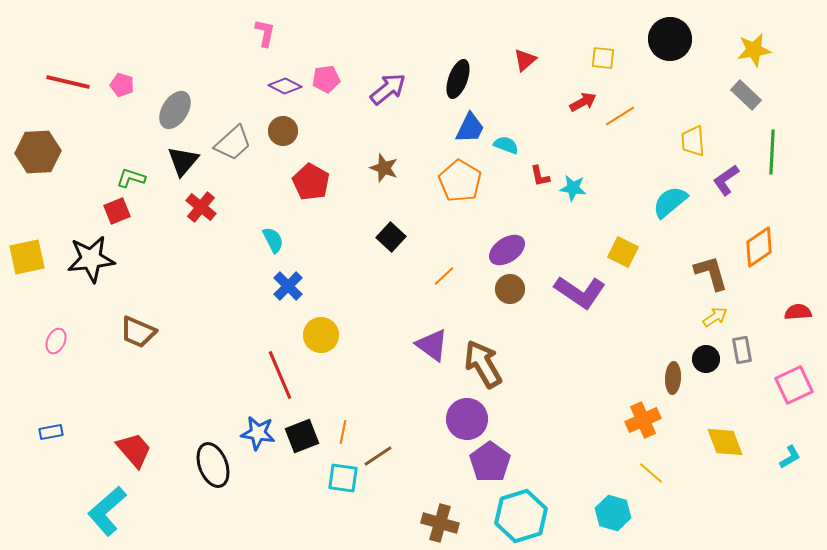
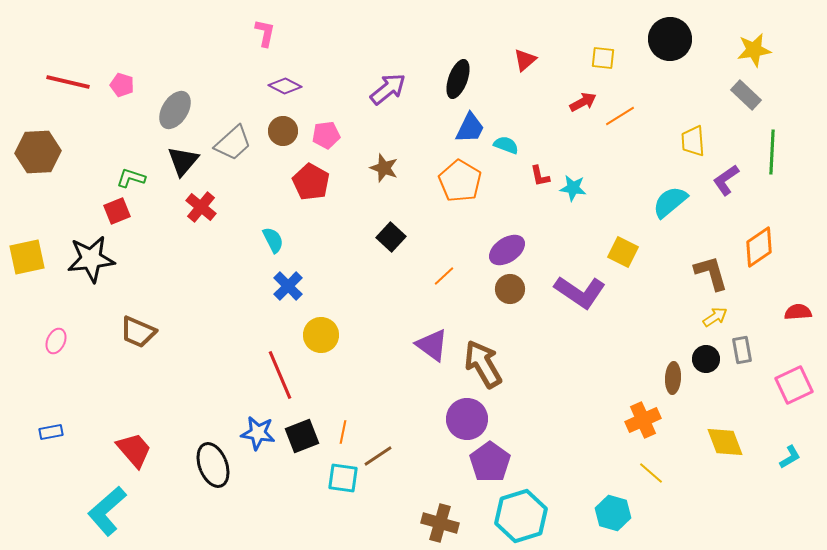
pink pentagon at (326, 79): moved 56 px down
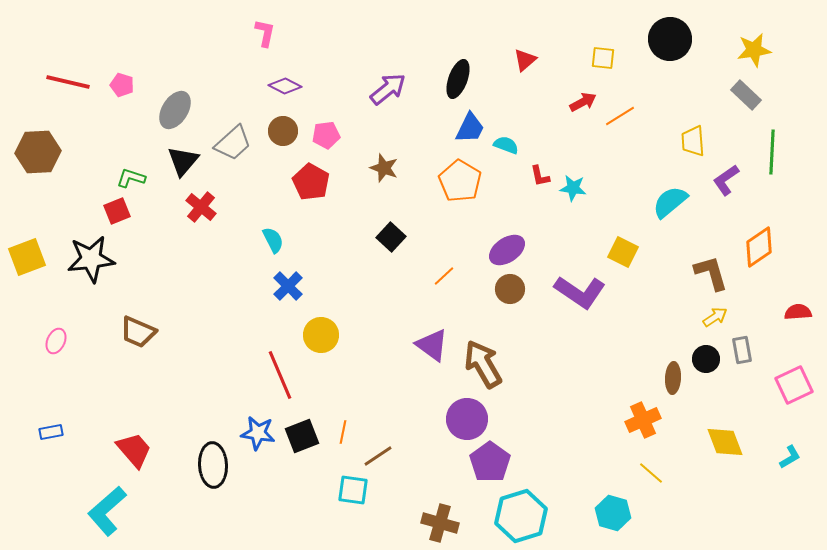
yellow square at (27, 257): rotated 9 degrees counterclockwise
black ellipse at (213, 465): rotated 18 degrees clockwise
cyan square at (343, 478): moved 10 px right, 12 px down
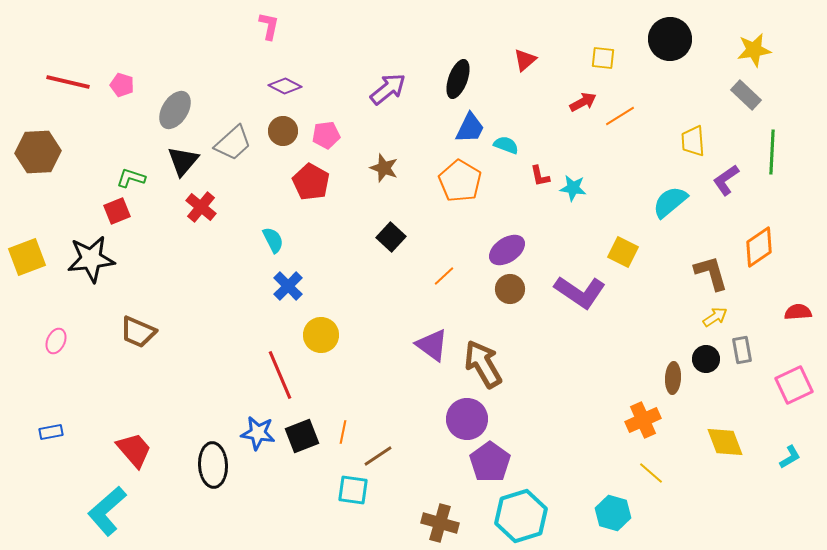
pink L-shape at (265, 33): moved 4 px right, 7 px up
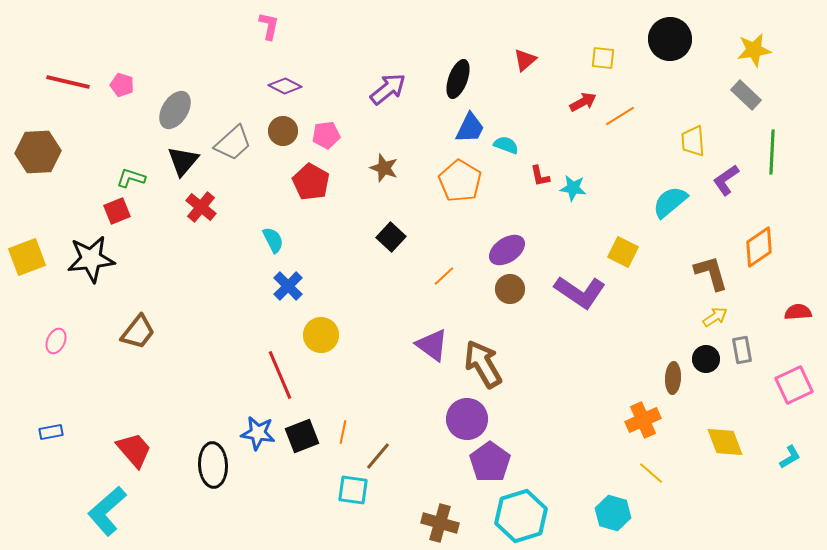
brown trapezoid at (138, 332): rotated 75 degrees counterclockwise
brown line at (378, 456): rotated 16 degrees counterclockwise
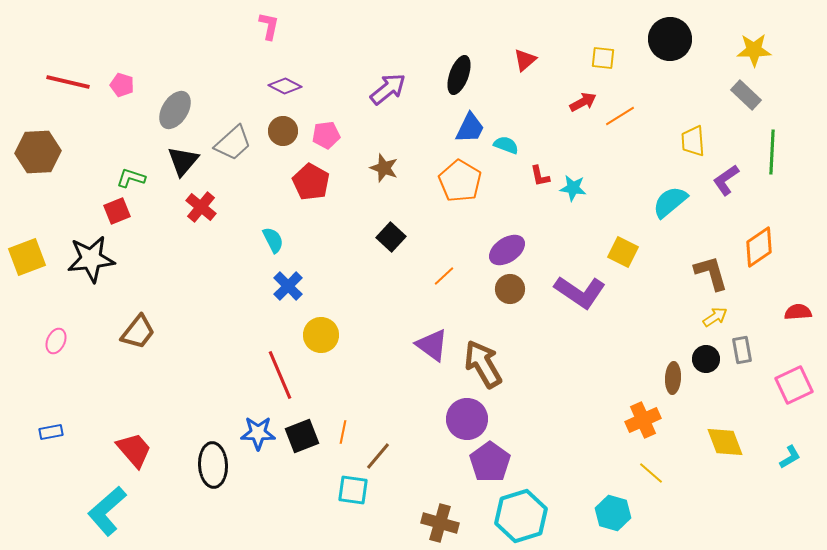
yellow star at (754, 50): rotated 8 degrees clockwise
black ellipse at (458, 79): moved 1 px right, 4 px up
blue star at (258, 433): rotated 8 degrees counterclockwise
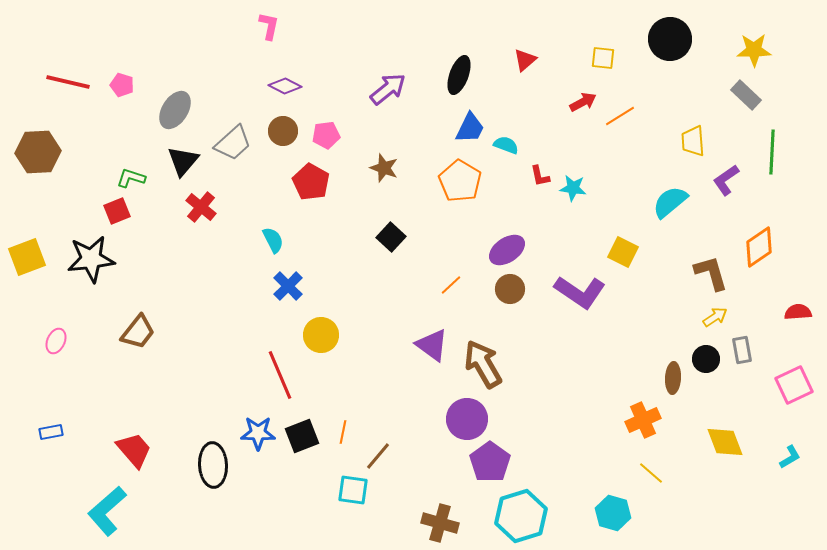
orange line at (444, 276): moved 7 px right, 9 px down
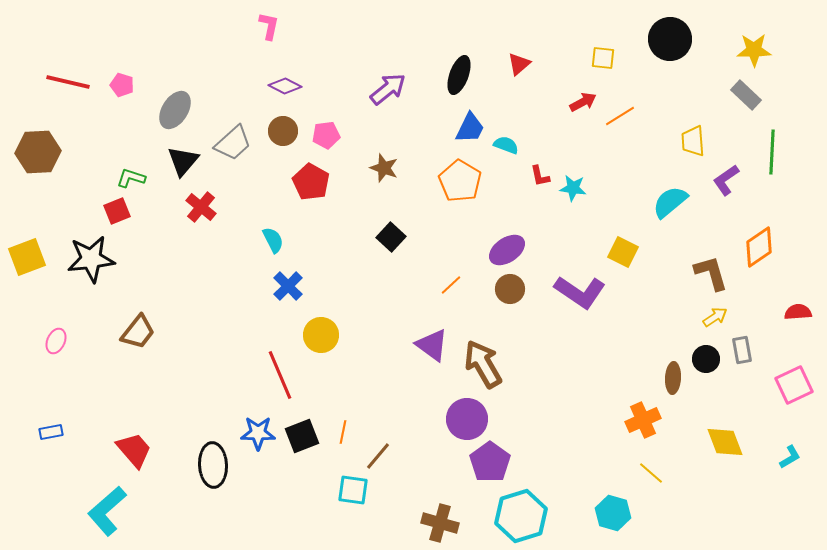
red triangle at (525, 60): moved 6 px left, 4 px down
